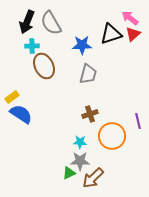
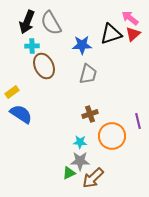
yellow rectangle: moved 5 px up
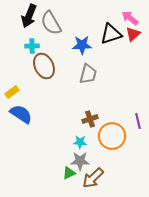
black arrow: moved 2 px right, 6 px up
brown cross: moved 5 px down
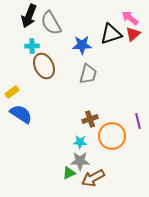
brown arrow: rotated 15 degrees clockwise
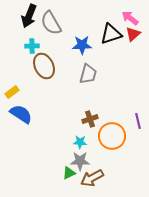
brown arrow: moved 1 px left
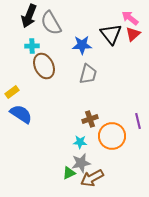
black triangle: rotated 50 degrees counterclockwise
gray star: moved 1 px right, 2 px down; rotated 12 degrees counterclockwise
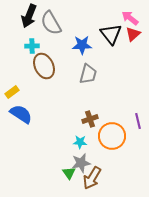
green triangle: rotated 40 degrees counterclockwise
brown arrow: rotated 30 degrees counterclockwise
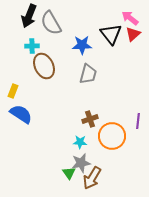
yellow rectangle: moved 1 px right, 1 px up; rotated 32 degrees counterclockwise
purple line: rotated 21 degrees clockwise
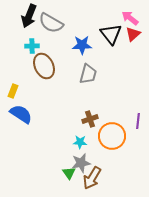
gray semicircle: rotated 30 degrees counterclockwise
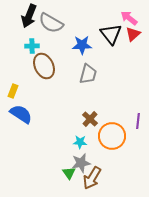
pink arrow: moved 1 px left
brown cross: rotated 28 degrees counterclockwise
